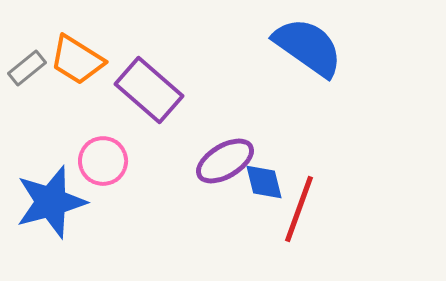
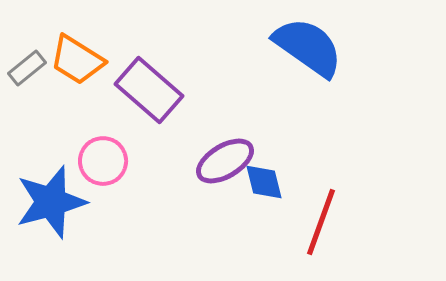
red line: moved 22 px right, 13 px down
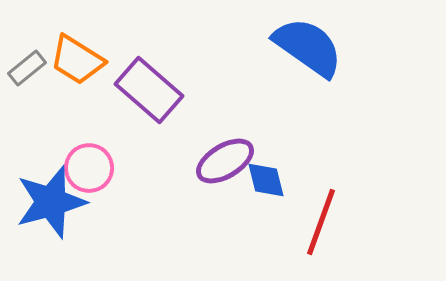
pink circle: moved 14 px left, 7 px down
blue diamond: moved 2 px right, 2 px up
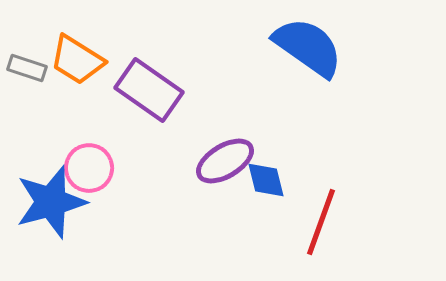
gray rectangle: rotated 57 degrees clockwise
purple rectangle: rotated 6 degrees counterclockwise
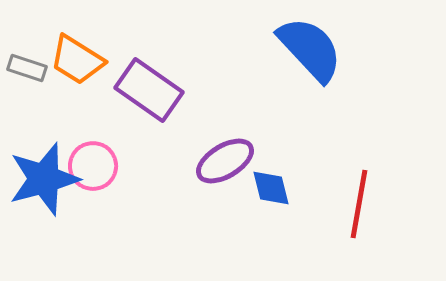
blue semicircle: moved 2 px right, 2 px down; rotated 12 degrees clockwise
pink circle: moved 4 px right, 2 px up
blue diamond: moved 5 px right, 8 px down
blue star: moved 7 px left, 23 px up
red line: moved 38 px right, 18 px up; rotated 10 degrees counterclockwise
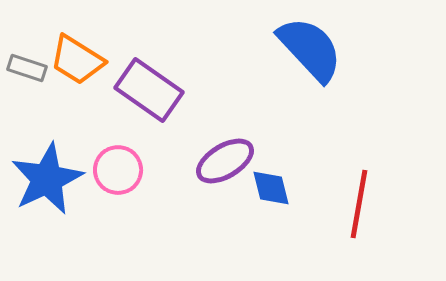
pink circle: moved 25 px right, 4 px down
blue star: moved 3 px right; rotated 10 degrees counterclockwise
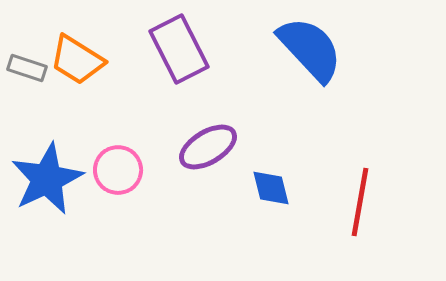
purple rectangle: moved 30 px right, 41 px up; rotated 28 degrees clockwise
purple ellipse: moved 17 px left, 14 px up
red line: moved 1 px right, 2 px up
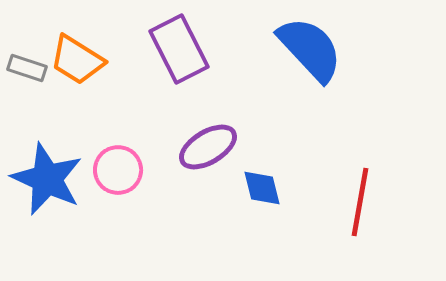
blue star: rotated 22 degrees counterclockwise
blue diamond: moved 9 px left
